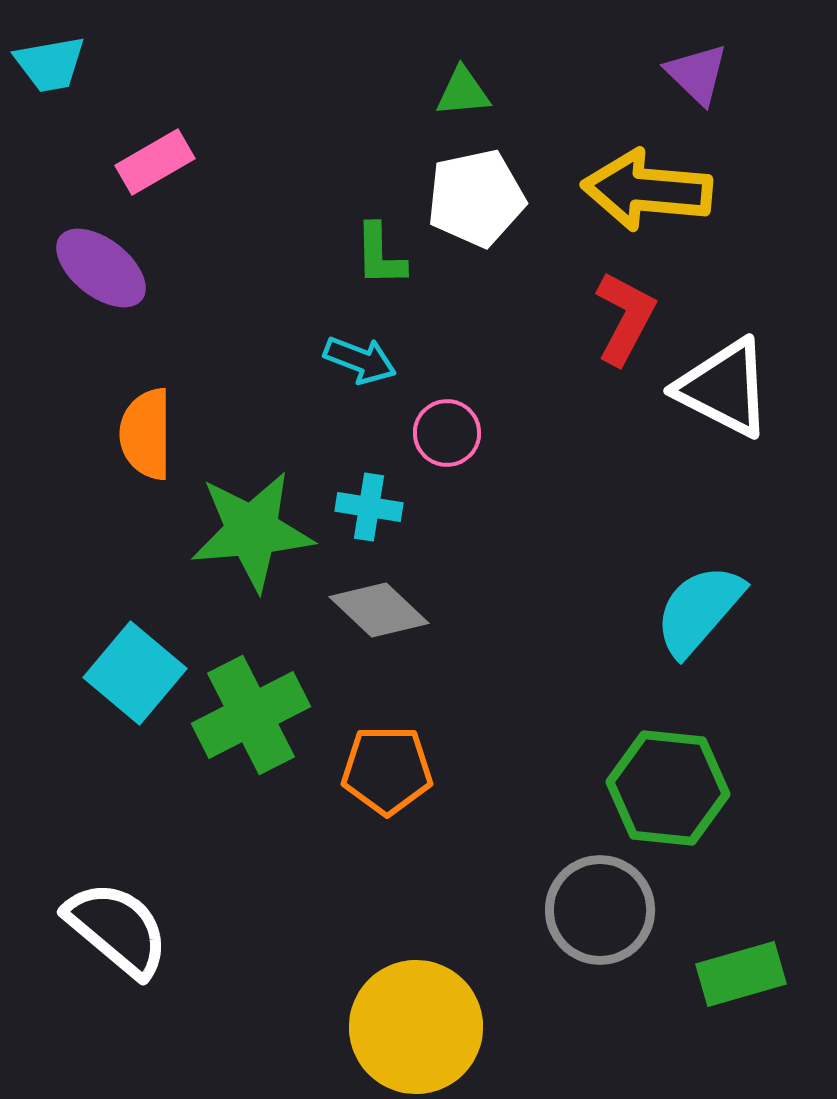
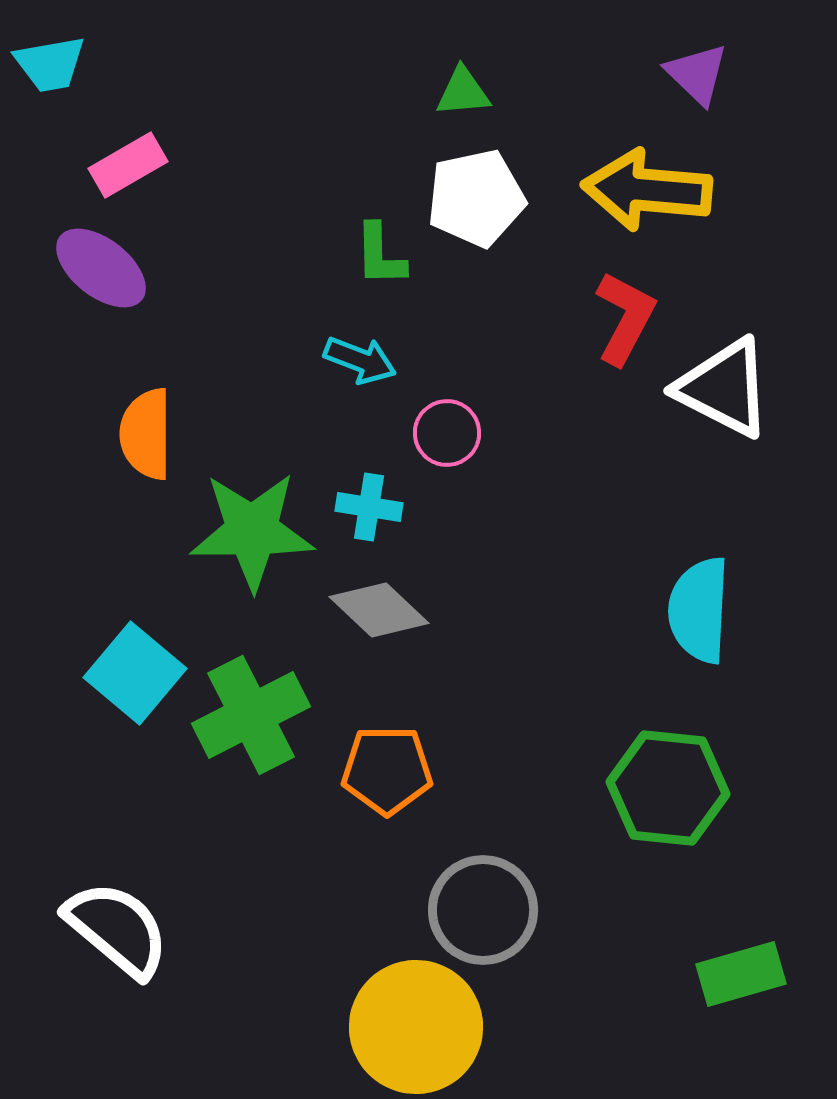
pink rectangle: moved 27 px left, 3 px down
green star: rotated 5 degrees clockwise
cyan semicircle: rotated 38 degrees counterclockwise
gray circle: moved 117 px left
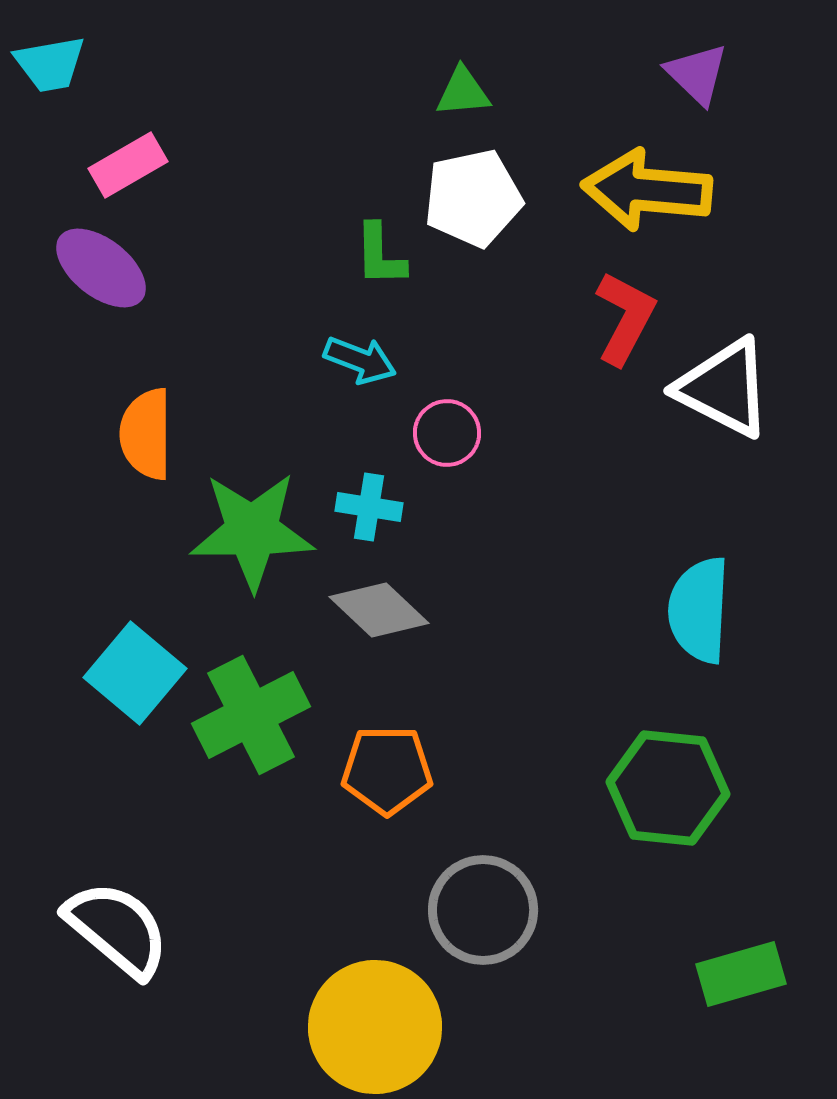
white pentagon: moved 3 px left
yellow circle: moved 41 px left
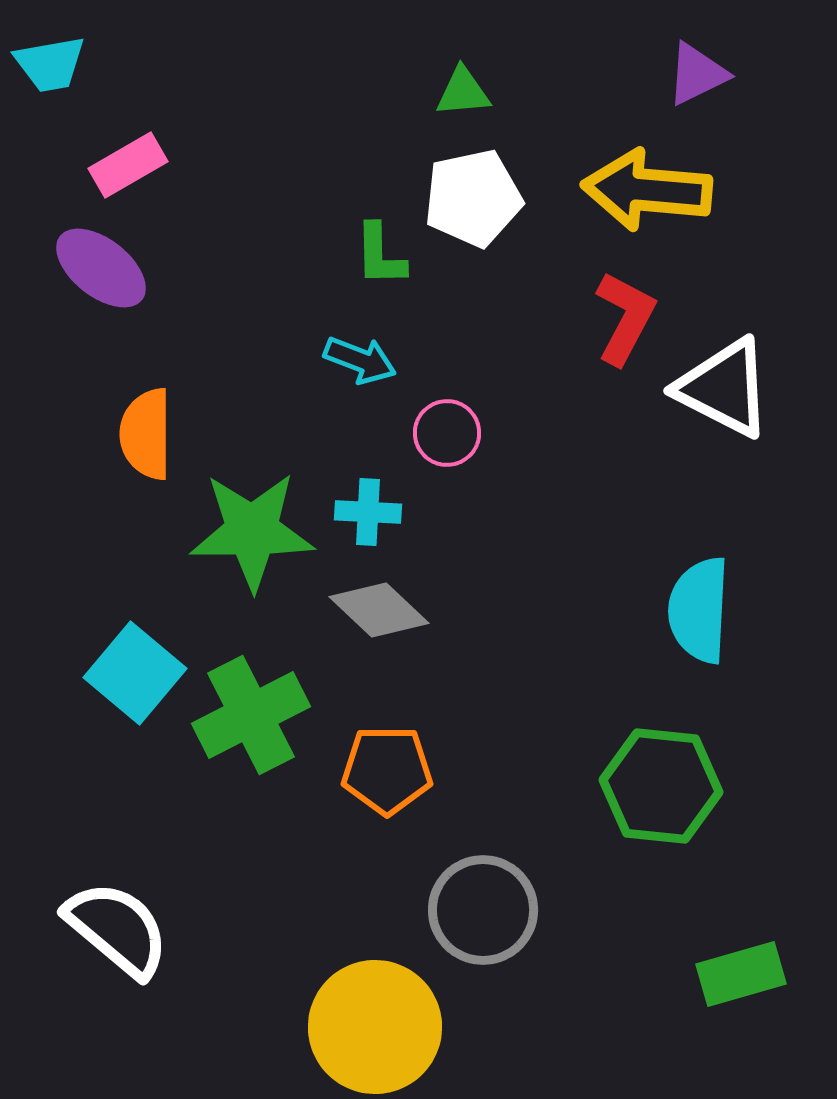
purple triangle: rotated 50 degrees clockwise
cyan cross: moved 1 px left, 5 px down; rotated 6 degrees counterclockwise
green hexagon: moved 7 px left, 2 px up
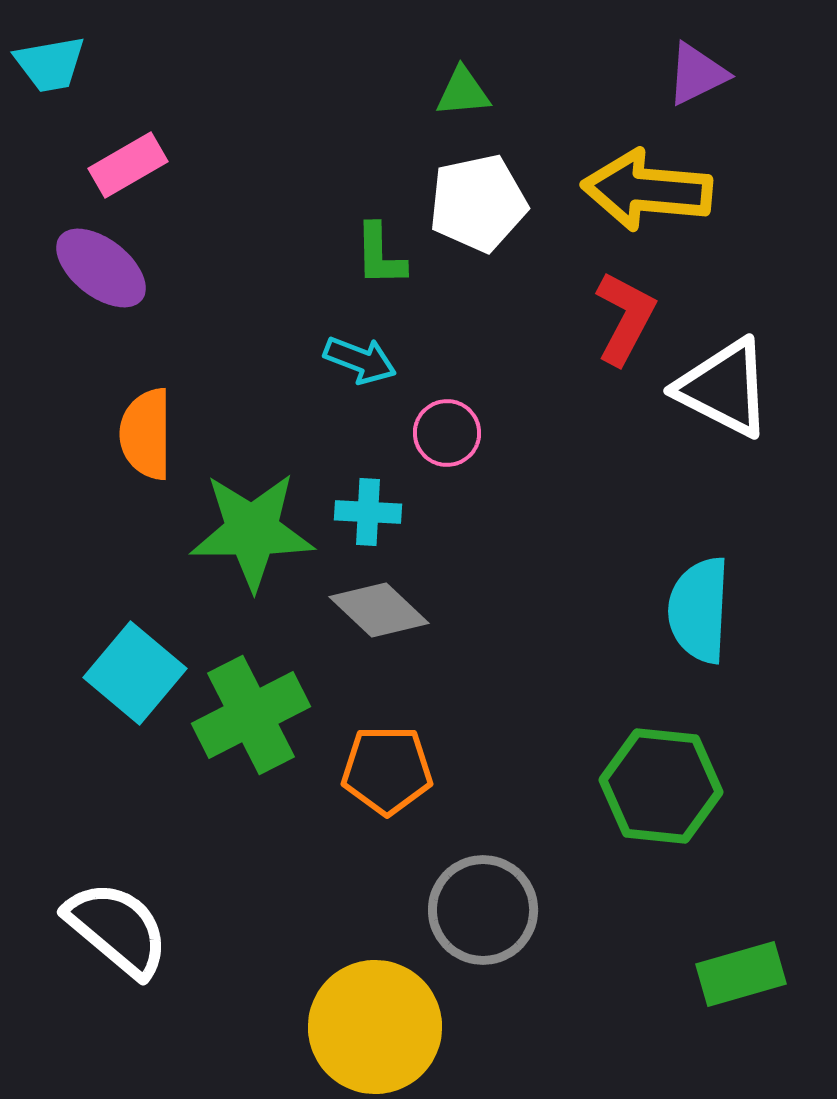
white pentagon: moved 5 px right, 5 px down
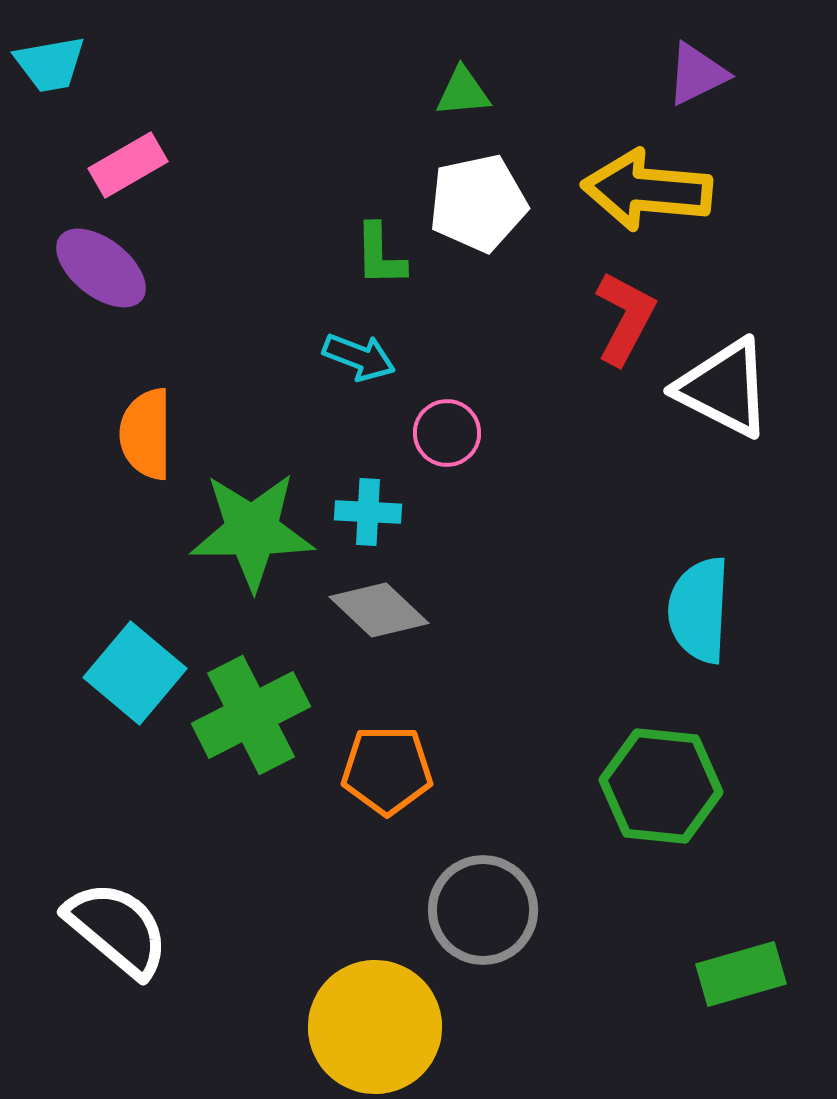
cyan arrow: moved 1 px left, 3 px up
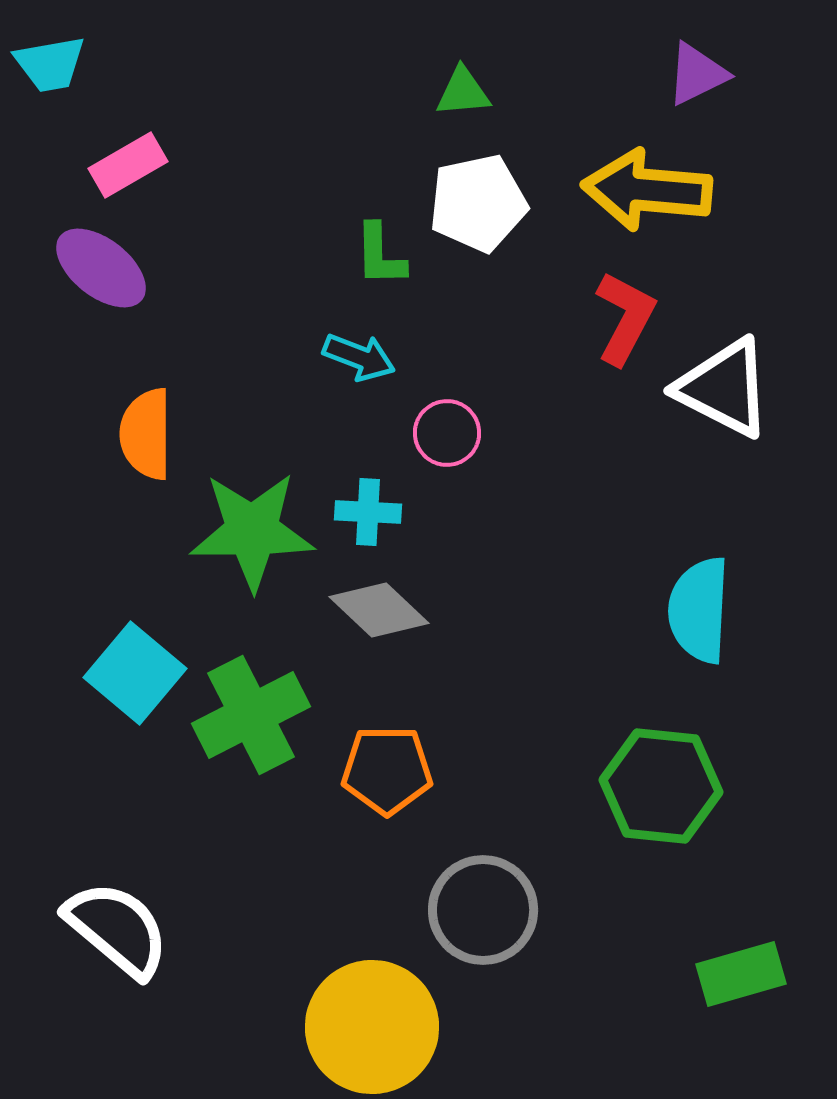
yellow circle: moved 3 px left
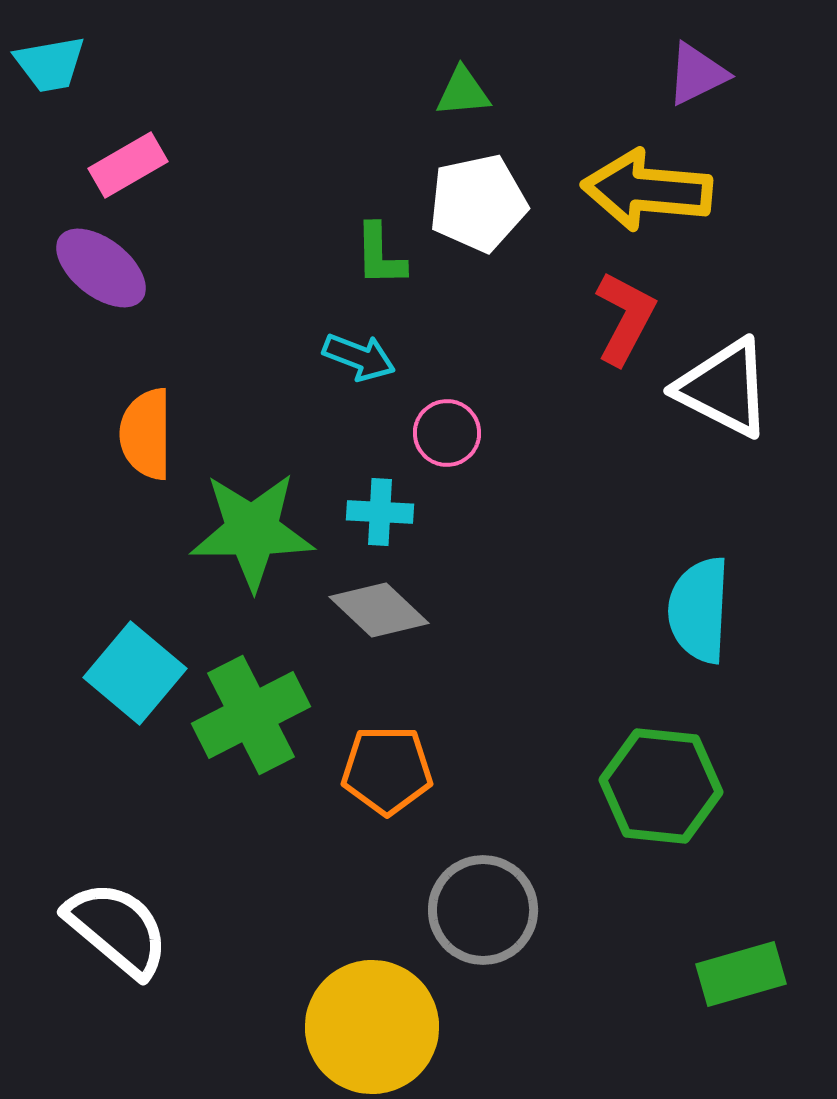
cyan cross: moved 12 px right
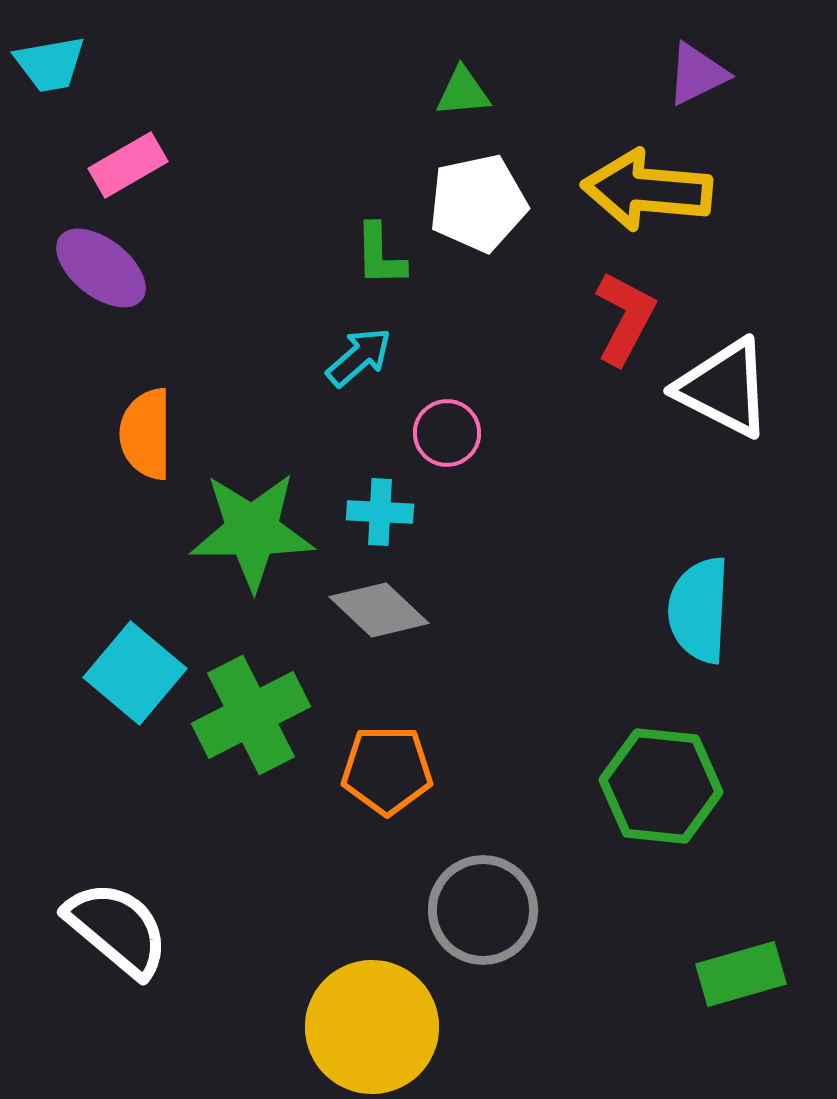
cyan arrow: rotated 62 degrees counterclockwise
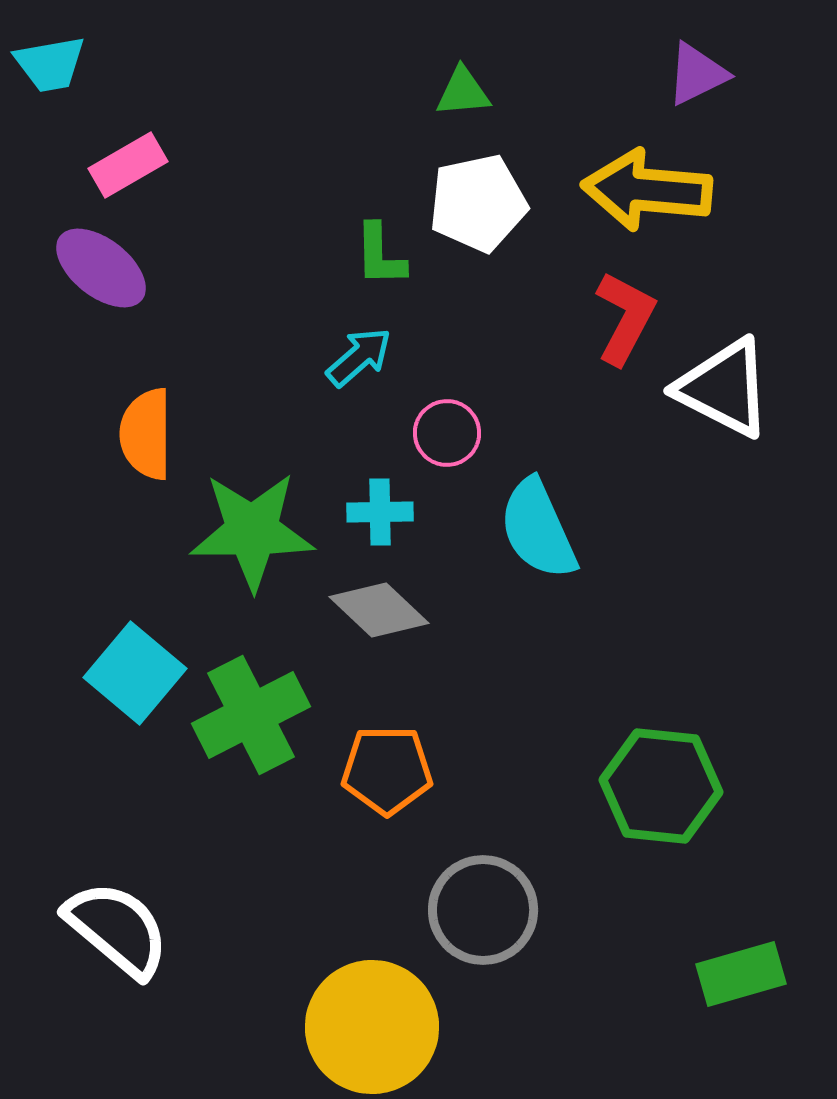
cyan cross: rotated 4 degrees counterclockwise
cyan semicircle: moved 161 px left, 81 px up; rotated 27 degrees counterclockwise
